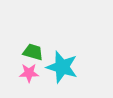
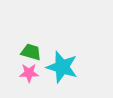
green trapezoid: moved 2 px left
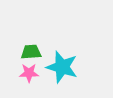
green trapezoid: rotated 20 degrees counterclockwise
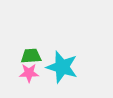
green trapezoid: moved 4 px down
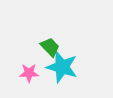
green trapezoid: moved 19 px right, 9 px up; rotated 50 degrees clockwise
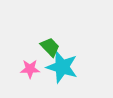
pink star: moved 1 px right, 4 px up
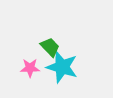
pink star: moved 1 px up
